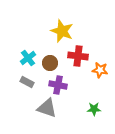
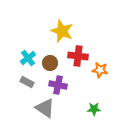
gray triangle: moved 2 px left; rotated 15 degrees clockwise
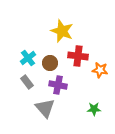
gray rectangle: rotated 24 degrees clockwise
gray triangle: rotated 15 degrees clockwise
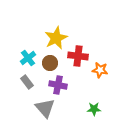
yellow star: moved 6 px left, 7 px down; rotated 25 degrees clockwise
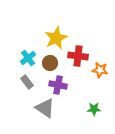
gray triangle: rotated 15 degrees counterclockwise
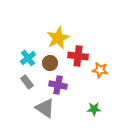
yellow star: moved 2 px right
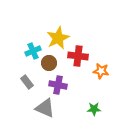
cyan cross: moved 5 px right, 7 px up; rotated 14 degrees clockwise
brown circle: moved 1 px left
orange star: moved 1 px right, 1 px down
gray triangle: rotated 10 degrees counterclockwise
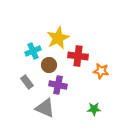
brown circle: moved 2 px down
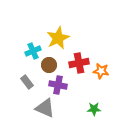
red cross: moved 1 px right, 7 px down; rotated 18 degrees counterclockwise
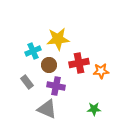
yellow star: moved 1 px down; rotated 20 degrees clockwise
orange star: rotated 14 degrees counterclockwise
purple cross: moved 2 px left, 1 px down
gray triangle: moved 2 px right, 1 px down
